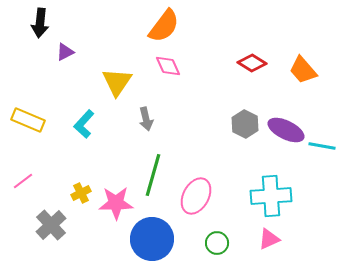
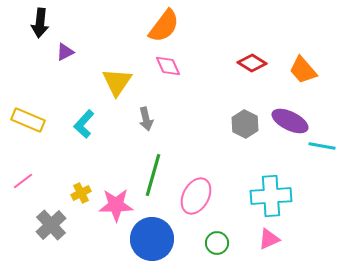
purple ellipse: moved 4 px right, 9 px up
pink star: moved 2 px down
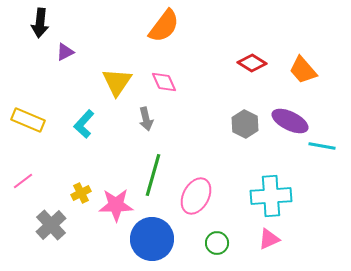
pink diamond: moved 4 px left, 16 px down
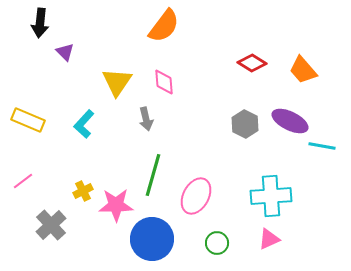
purple triangle: rotated 48 degrees counterclockwise
pink diamond: rotated 20 degrees clockwise
yellow cross: moved 2 px right, 2 px up
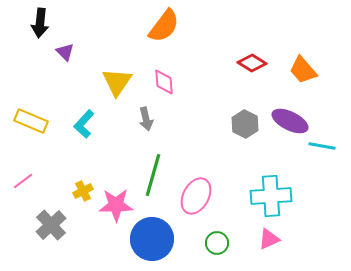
yellow rectangle: moved 3 px right, 1 px down
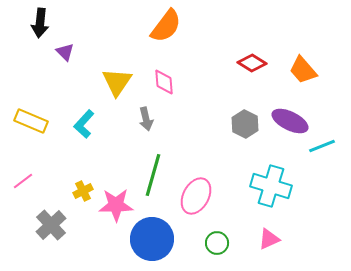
orange semicircle: moved 2 px right
cyan line: rotated 32 degrees counterclockwise
cyan cross: moved 10 px up; rotated 21 degrees clockwise
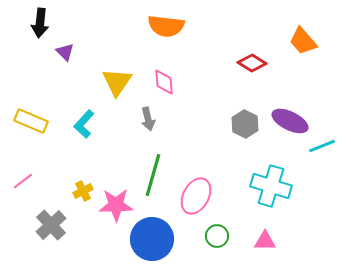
orange semicircle: rotated 60 degrees clockwise
orange trapezoid: moved 29 px up
gray arrow: moved 2 px right
pink triangle: moved 4 px left, 2 px down; rotated 25 degrees clockwise
green circle: moved 7 px up
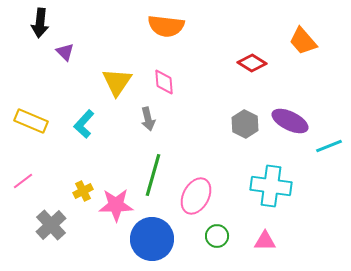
cyan line: moved 7 px right
cyan cross: rotated 9 degrees counterclockwise
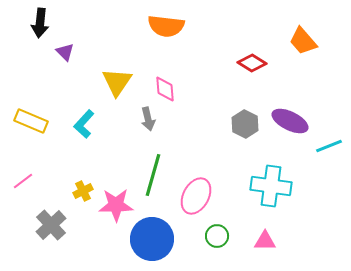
pink diamond: moved 1 px right, 7 px down
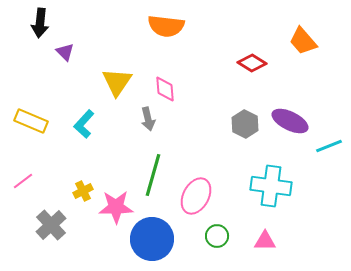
pink star: moved 2 px down
